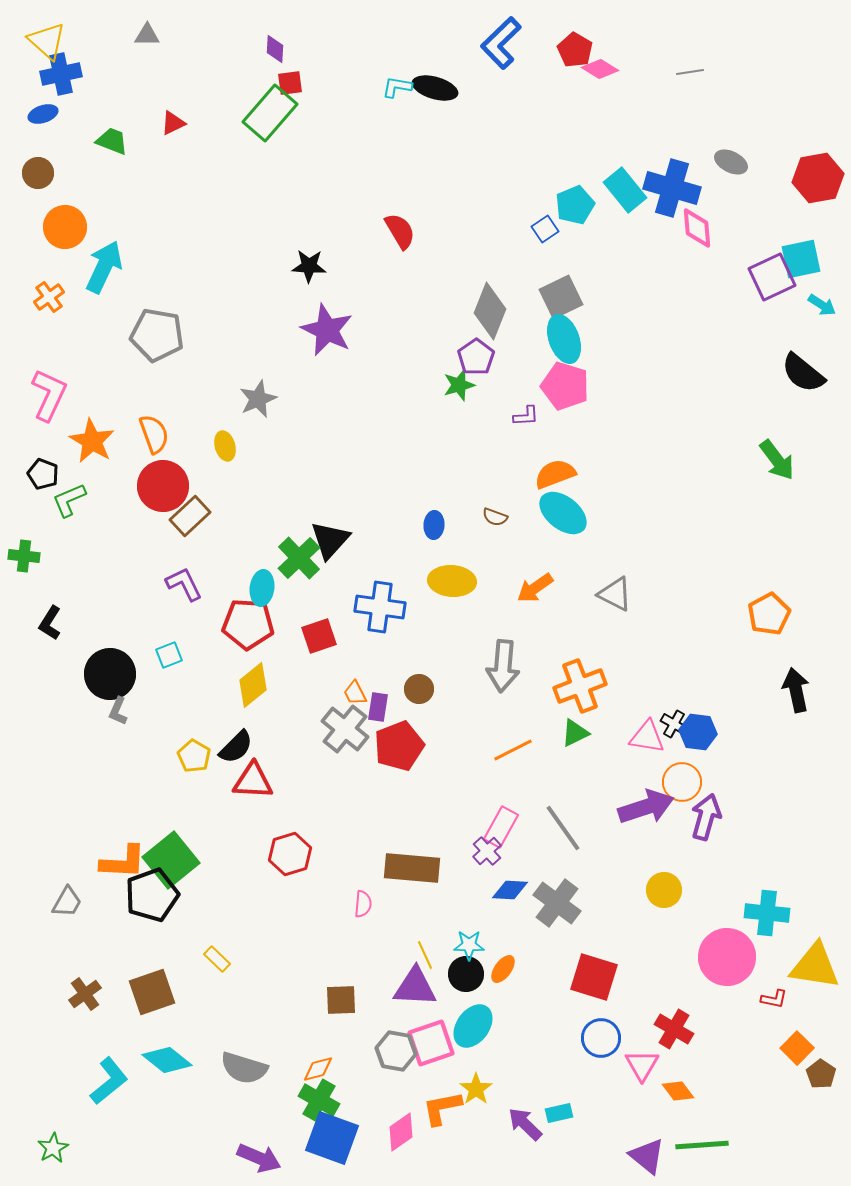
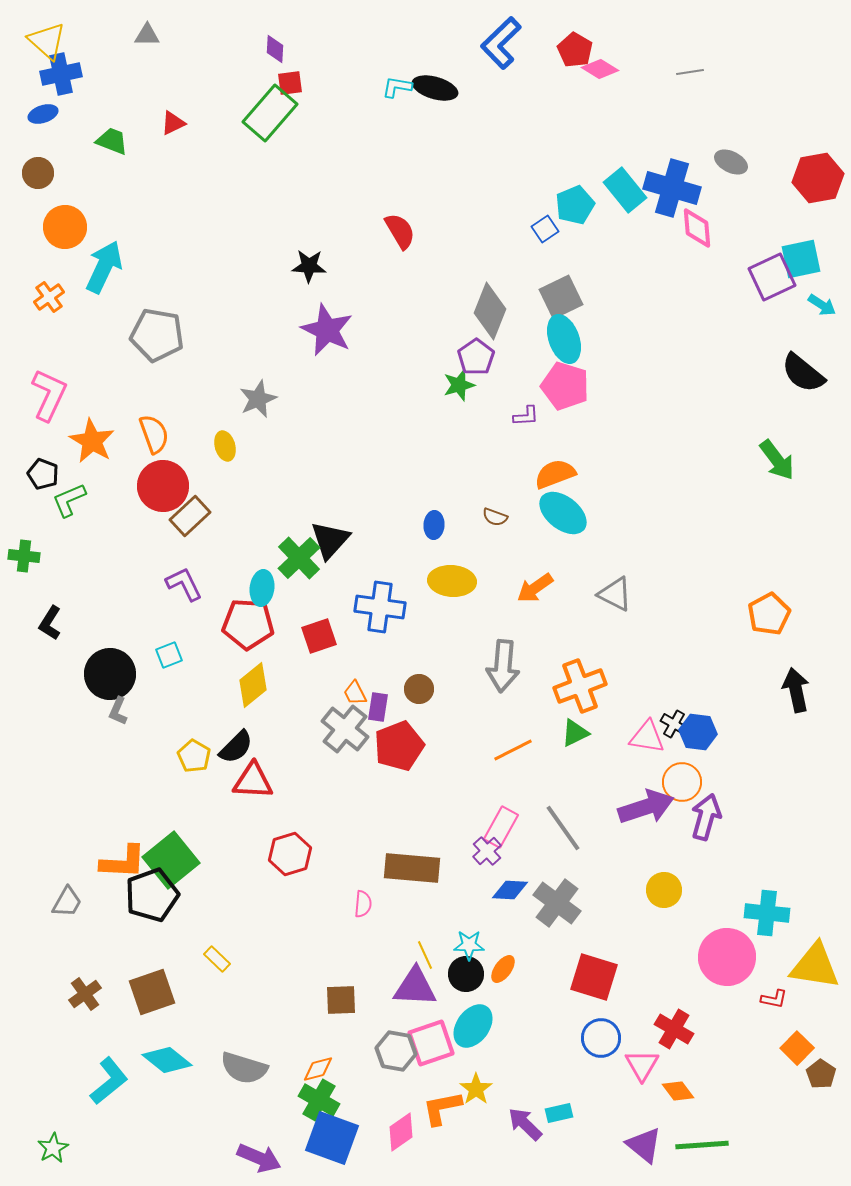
purple triangle at (647, 1156): moved 3 px left, 11 px up
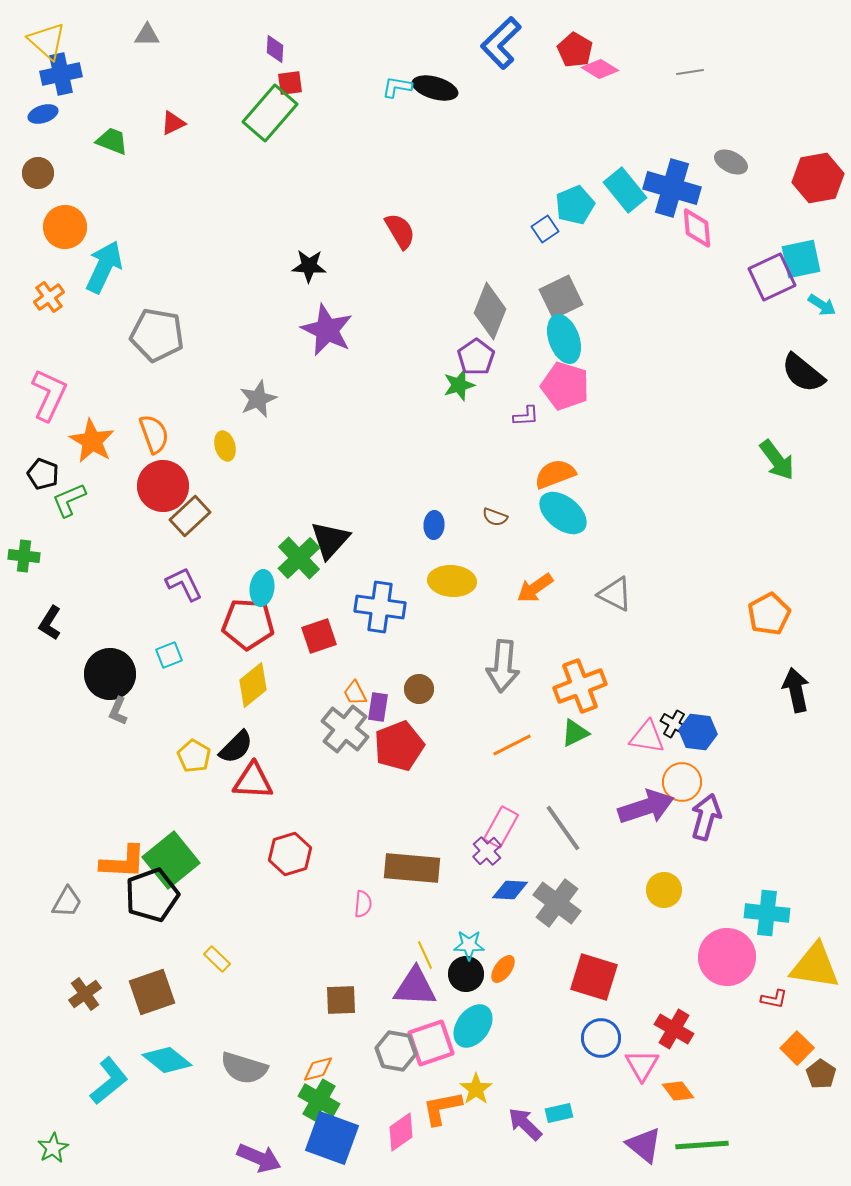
orange line at (513, 750): moved 1 px left, 5 px up
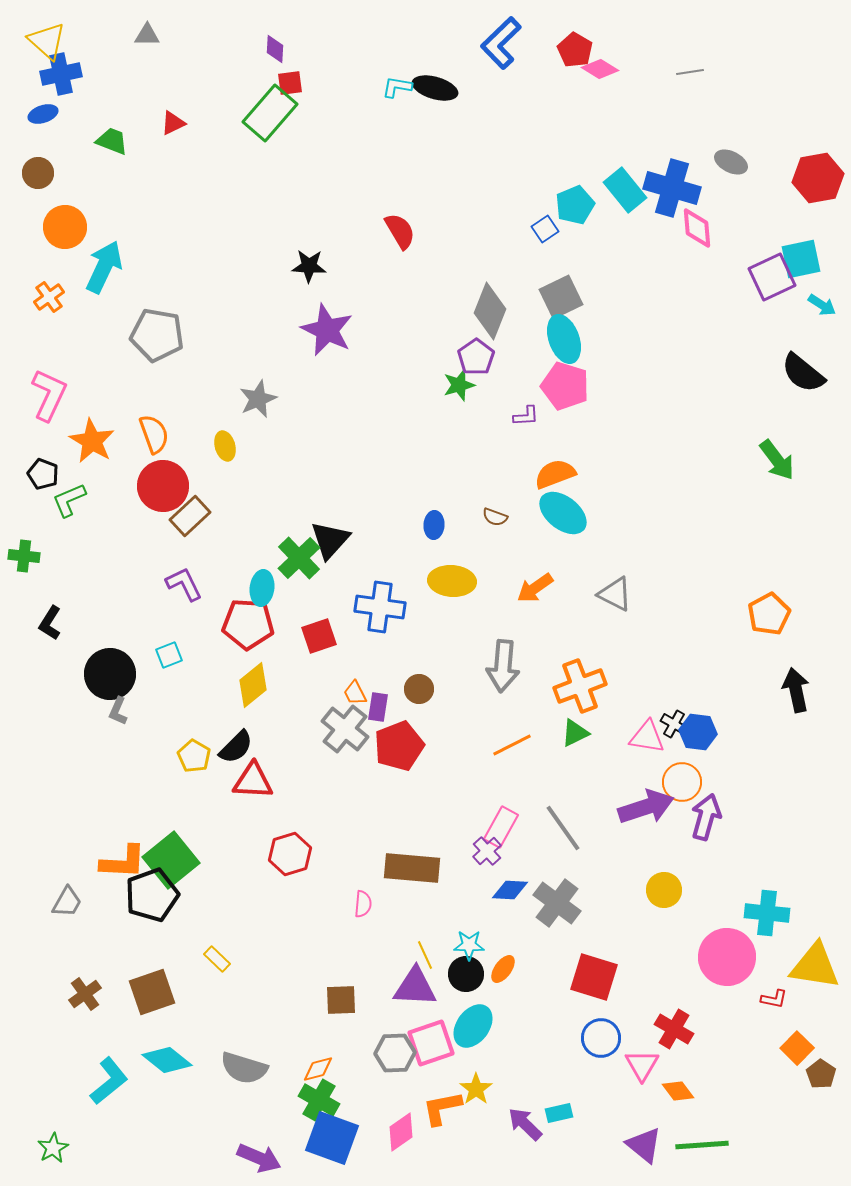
gray hexagon at (396, 1051): moved 1 px left, 2 px down; rotated 12 degrees counterclockwise
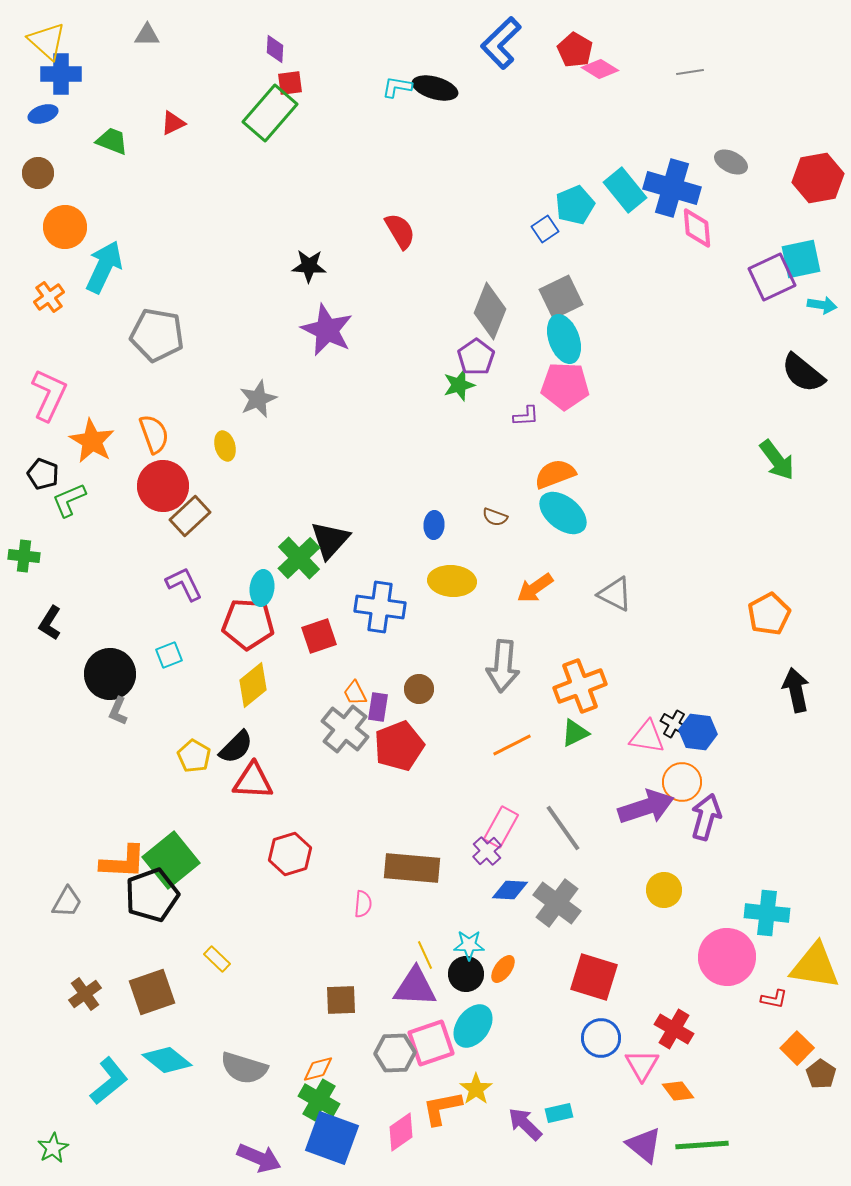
blue cross at (61, 74): rotated 12 degrees clockwise
cyan arrow at (822, 305): rotated 24 degrees counterclockwise
pink pentagon at (565, 386): rotated 15 degrees counterclockwise
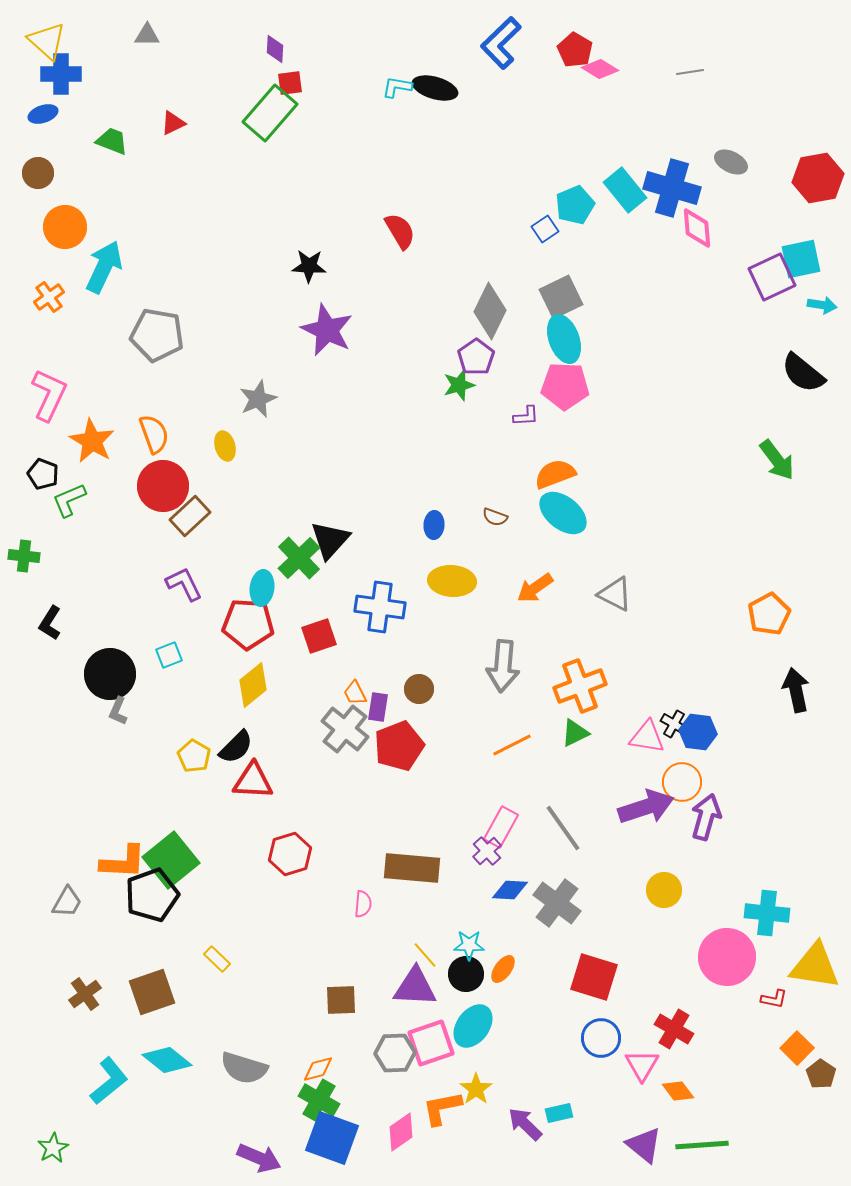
gray diamond at (490, 311): rotated 4 degrees clockwise
yellow line at (425, 955): rotated 16 degrees counterclockwise
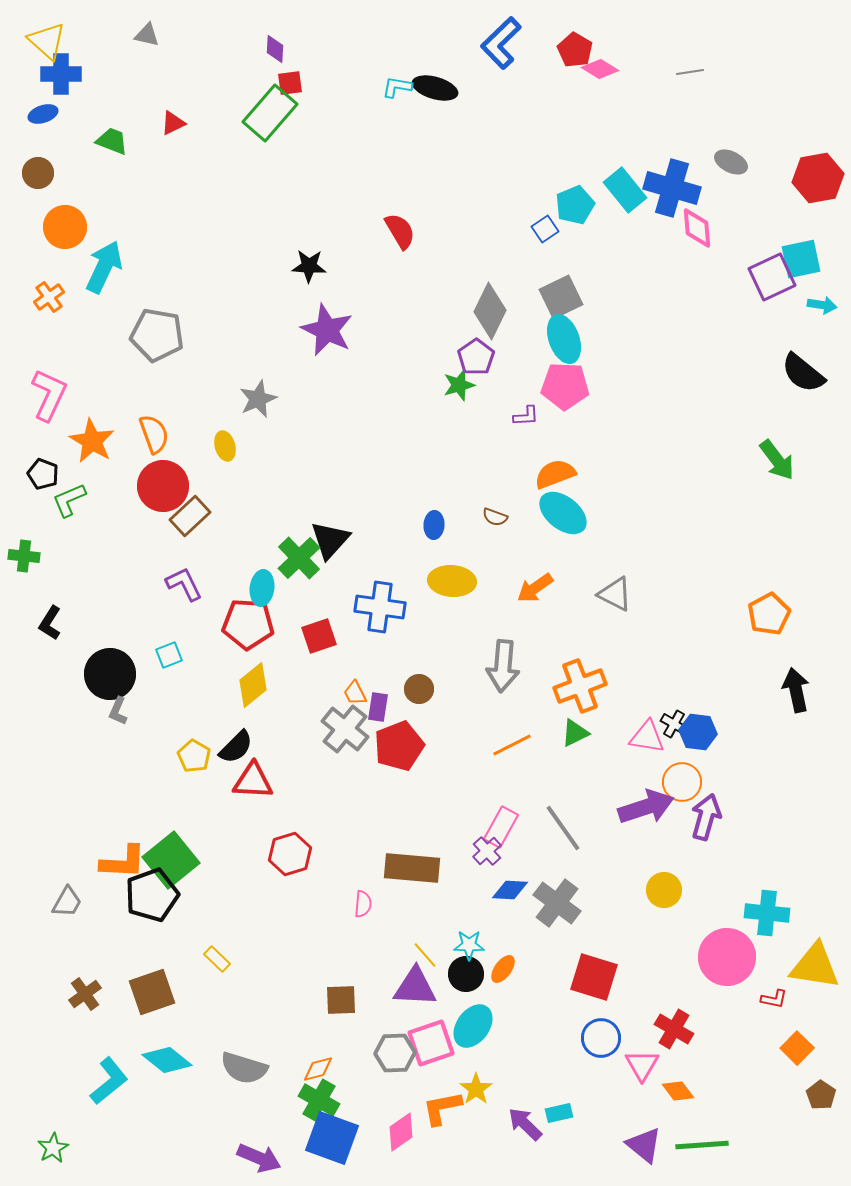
gray triangle at (147, 35): rotated 12 degrees clockwise
brown pentagon at (821, 1074): moved 21 px down
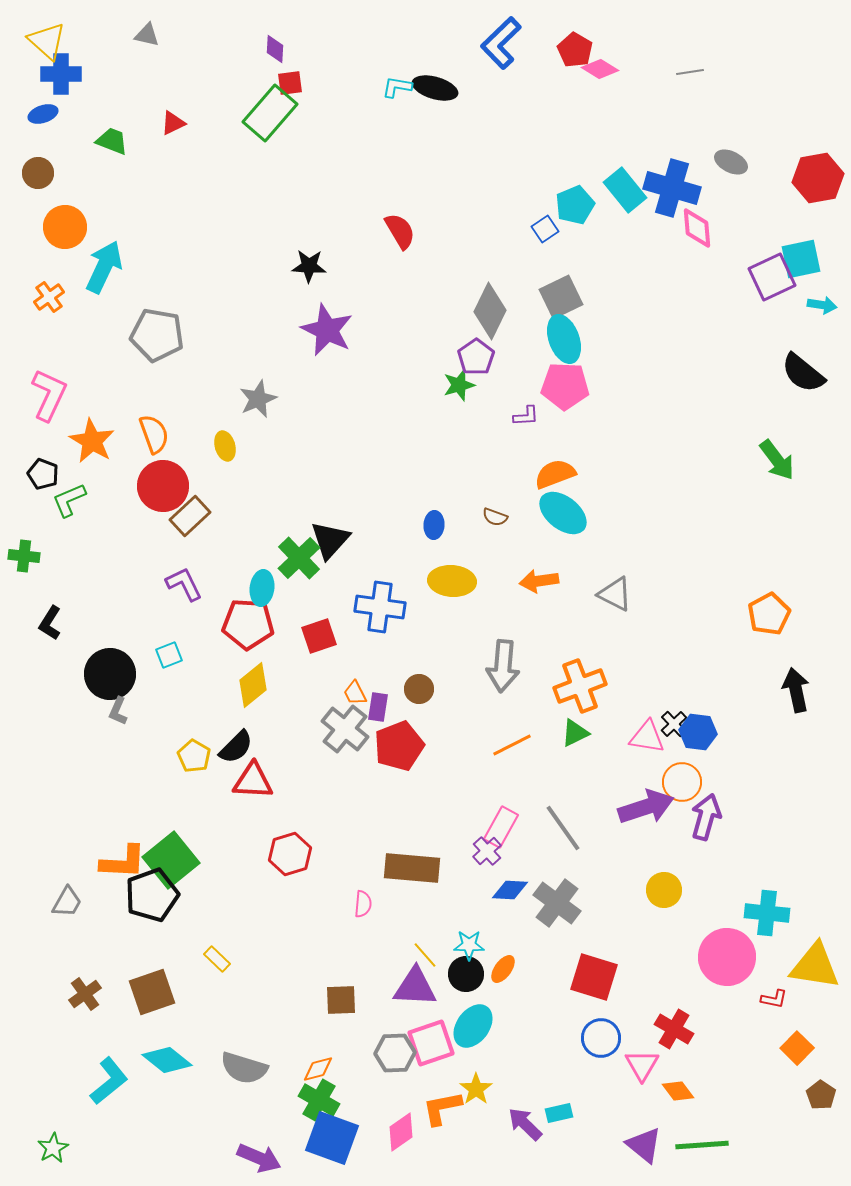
orange arrow at (535, 588): moved 4 px right, 7 px up; rotated 27 degrees clockwise
black cross at (674, 724): rotated 16 degrees clockwise
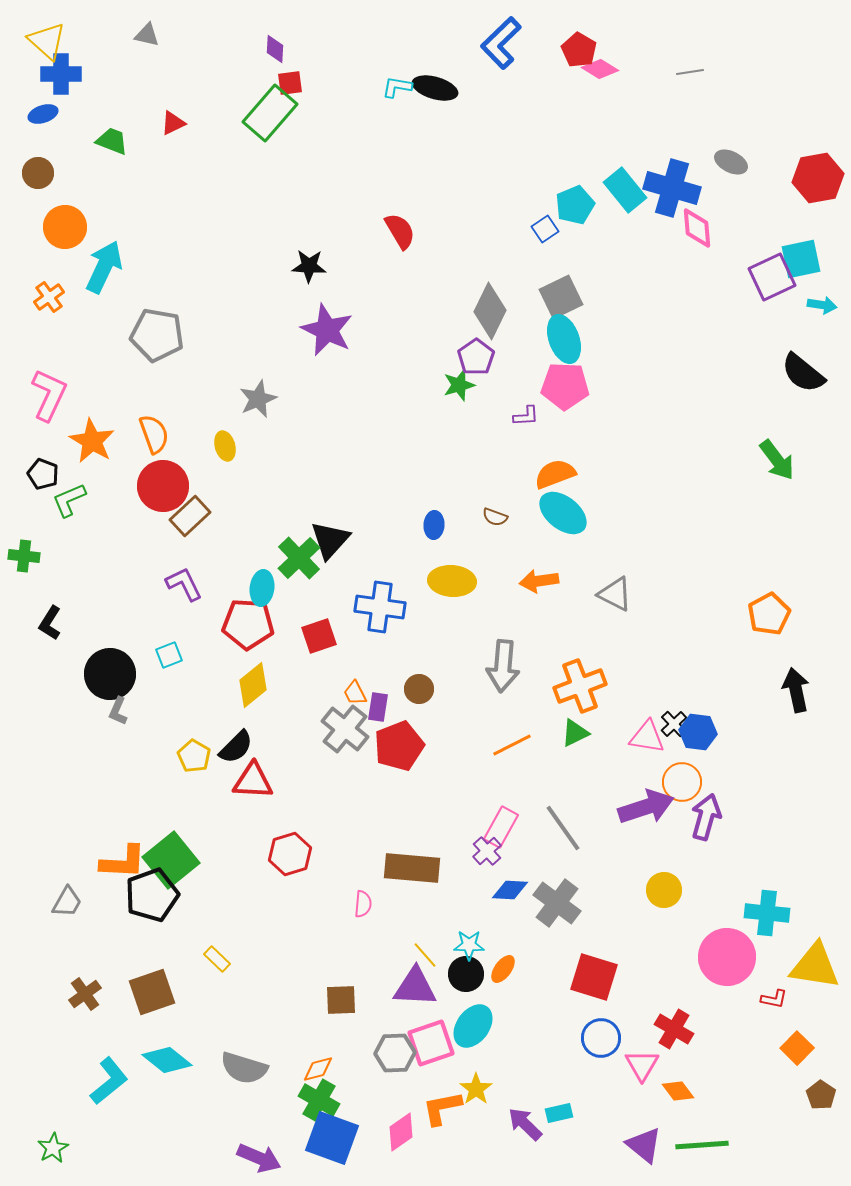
red pentagon at (575, 50): moved 4 px right
